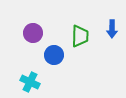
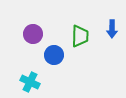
purple circle: moved 1 px down
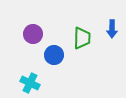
green trapezoid: moved 2 px right, 2 px down
cyan cross: moved 1 px down
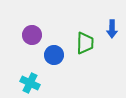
purple circle: moved 1 px left, 1 px down
green trapezoid: moved 3 px right, 5 px down
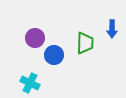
purple circle: moved 3 px right, 3 px down
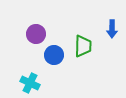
purple circle: moved 1 px right, 4 px up
green trapezoid: moved 2 px left, 3 px down
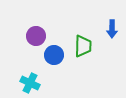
purple circle: moved 2 px down
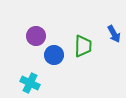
blue arrow: moved 2 px right, 5 px down; rotated 30 degrees counterclockwise
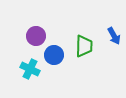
blue arrow: moved 2 px down
green trapezoid: moved 1 px right
cyan cross: moved 14 px up
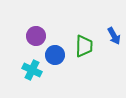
blue circle: moved 1 px right
cyan cross: moved 2 px right, 1 px down
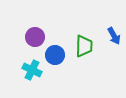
purple circle: moved 1 px left, 1 px down
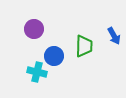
purple circle: moved 1 px left, 8 px up
blue circle: moved 1 px left, 1 px down
cyan cross: moved 5 px right, 2 px down; rotated 12 degrees counterclockwise
